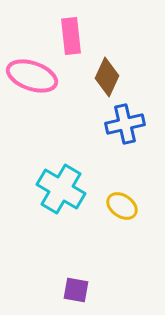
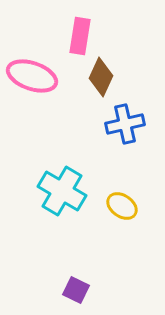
pink rectangle: moved 9 px right; rotated 15 degrees clockwise
brown diamond: moved 6 px left
cyan cross: moved 1 px right, 2 px down
purple square: rotated 16 degrees clockwise
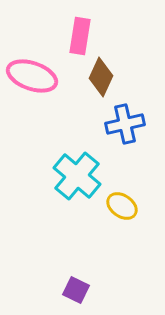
cyan cross: moved 15 px right, 15 px up; rotated 9 degrees clockwise
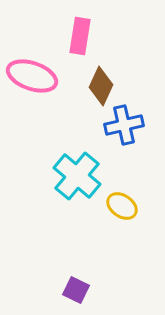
brown diamond: moved 9 px down
blue cross: moved 1 px left, 1 px down
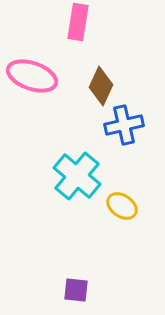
pink rectangle: moved 2 px left, 14 px up
purple square: rotated 20 degrees counterclockwise
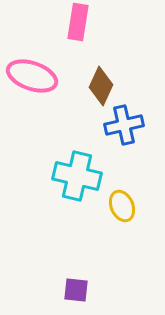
cyan cross: rotated 27 degrees counterclockwise
yellow ellipse: rotated 32 degrees clockwise
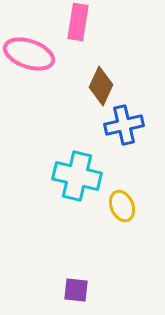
pink ellipse: moved 3 px left, 22 px up
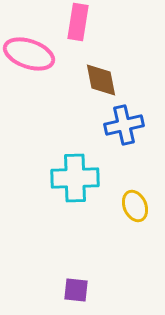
brown diamond: moved 6 px up; rotated 36 degrees counterclockwise
cyan cross: moved 2 px left, 2 px down; rotated 15 degrees counterclockwise
yellow ellipse: moved 13 px right
